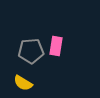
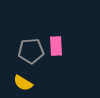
pink rectangle: rotated 12 degrees counterclockwise
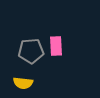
yellow semicircle: rotated 24 degrees counterclockwise
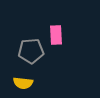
pink rectangle: moved 11 px up
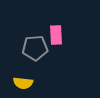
gray pentagon: moved 4 px right, 3 px up
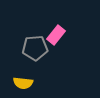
pink rectangle: rotated 42 degrees clockwise
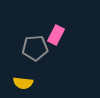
pink rectangle: rotated 12 degrees counterclockwise
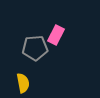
yellow semicircle: rotated 108 degrees counterclockwise
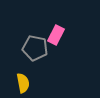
gray pentagon: rotated 15 degrees clockwise
